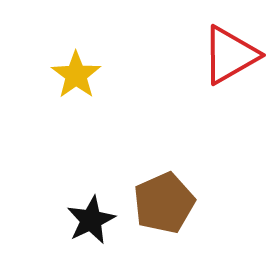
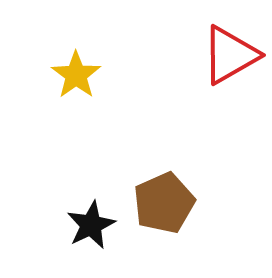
black star: moved 5 px down
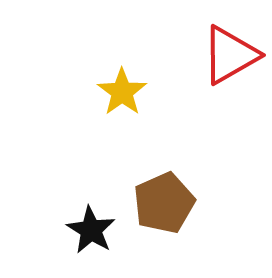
yellow star: moved 46 px right, 17 px down
black star: moved 5 px down; rotated 15 degrees counterclockwise
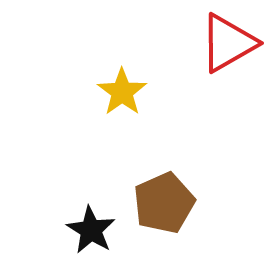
red triangle: moved 2 px left, 12 px up
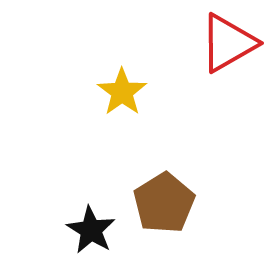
brown pentagon: rotated 8 degrees counterclockwise
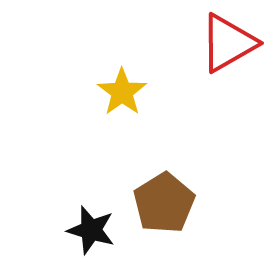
black star: rotated 15 degrees counterclockwise
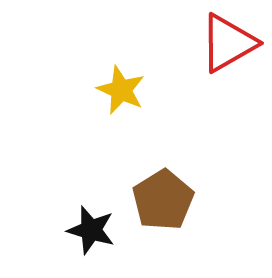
yellow star: moved 1 px left, 2 px up; rotated 12 degrees counterclockwise
brown pentagon: moved 1 px left, 3 px up
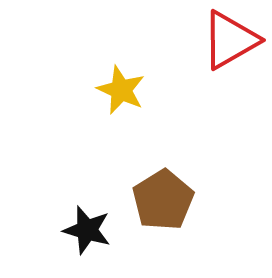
red triangle: moved 2 px right, 3 px up
black star: moved 4 px left
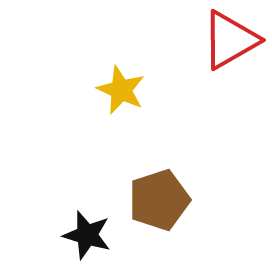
brown pentagon: moved 4 px left; rotated 14 degrees clockwise
black star: moved 5 px down
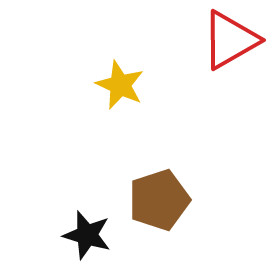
yellow star: moved 1 px left, 5 px up
